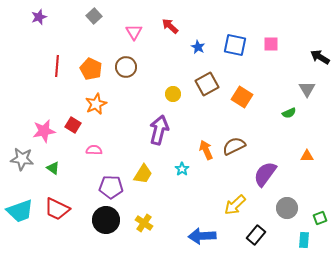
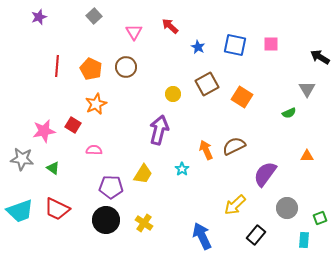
blue arrow: rotated 68 degrees clockwise
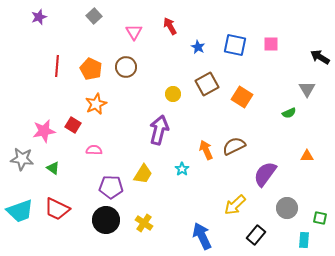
red arrow: rotated 18 degrees clockwise
green square: rotated 32 degrees clockwise
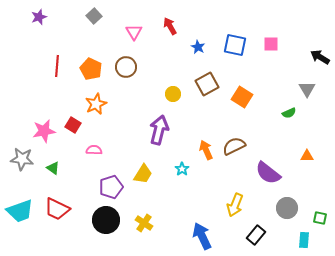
purple semicircle: moved 3 px right, 1 px up; rotated 88 degrees counterclockwise
purple pentagon: rotated 20 degrees counterclockwise
yellow arrow: rotated 25 degrees counterclockwise
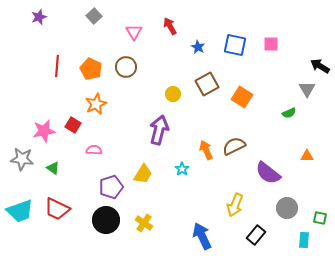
black arrow: moved 9 px down
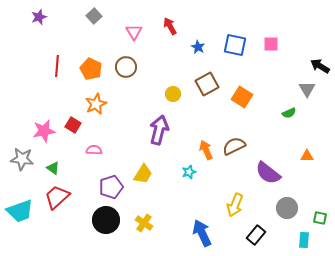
cyan star: moved 7 px right, 3 px down; rotated 16 degrees clockwise
red trapezoid: moved 12 px up; rotated 112 degrees clockwise
blue arrow: moved 3 px up
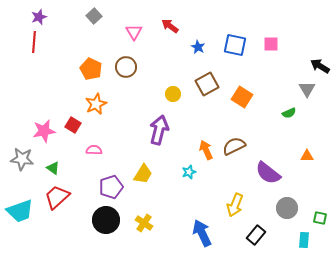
red arrow: rotated 24 degrees counterclockwise
red line: moved 23 px left, 24 px up
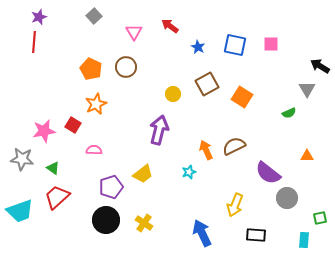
yellow trapezoid: rotated 20 degrees clockwise
gray circle: moved 10 px up
green square: rotated 24 degrees counterclockwise
black rectangle: rotated 54 degrees clockwise
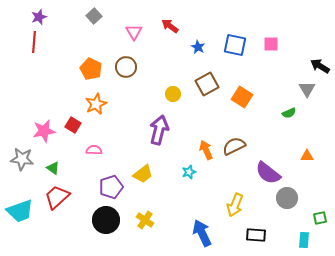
yellow cross: moved 1 px right, 3 px up
